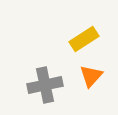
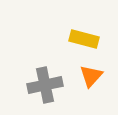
yellow rectangle: rotated 48 degrees clockwise
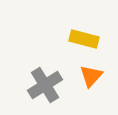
gray cross: rotated 20 degrees counterclockwise
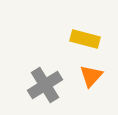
yellow rectangle: moved 1 px right
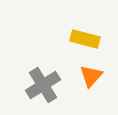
gray cross: moved 2 px left
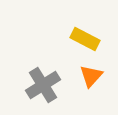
yellow rectangle: rotated 12 degrees clockwise
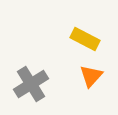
gray cross: moved 12 px left, 1 px up
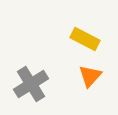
orange triangle: moved 1 px left
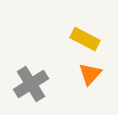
orange triangle: moved 2 px up
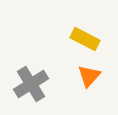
orange triangle: moved 1 px left, 2 px down
